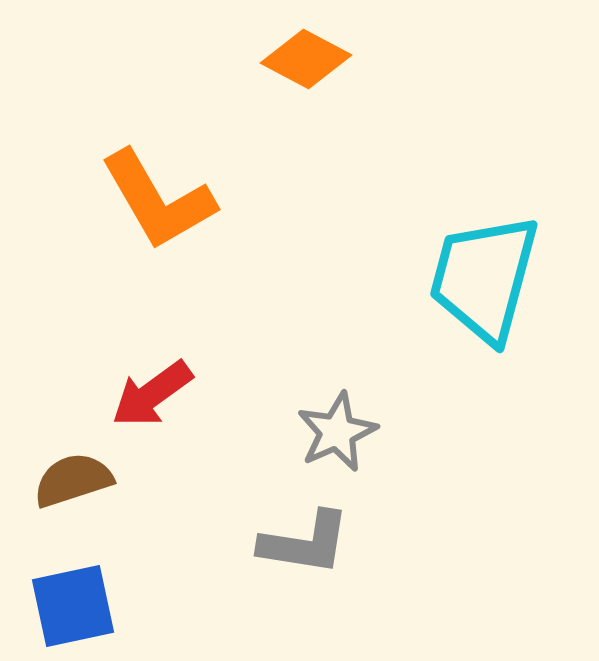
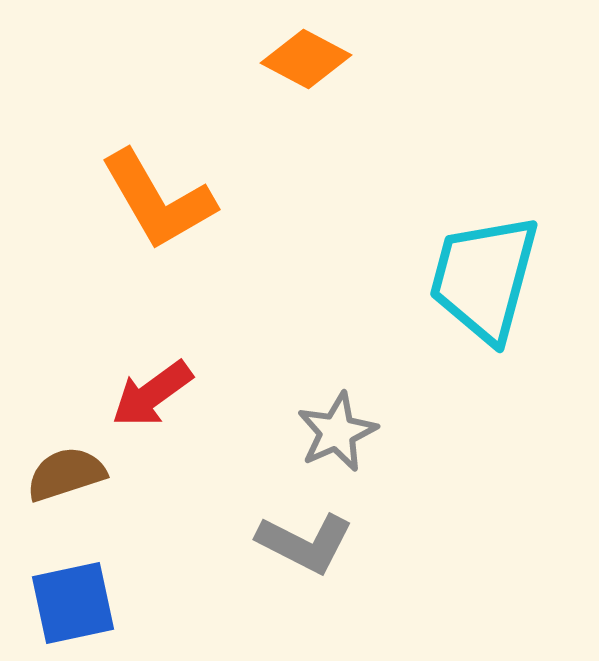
brown semicircle: moved 7 px left, 6 px up
gray L-shape: rotated 18 degrees clockwise
blue square: moved 3 px up
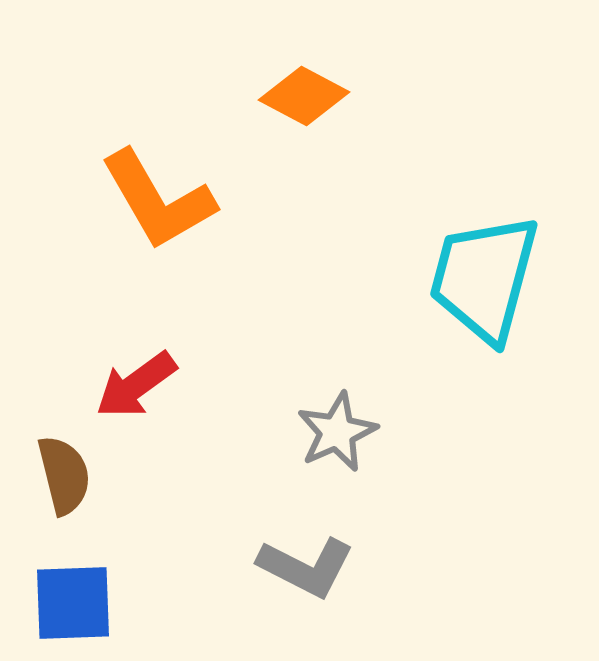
orange diamond: moved 2 px left, 37 px down
red arrow: moved 16 px left, 9 px up
brown semicircle: moved 2 px left, 1 px down; rotated 94 degrees clockwise
gray L-shape: moved 1 px right, 24 px down
blue square: rotated 10 degrees clockwise
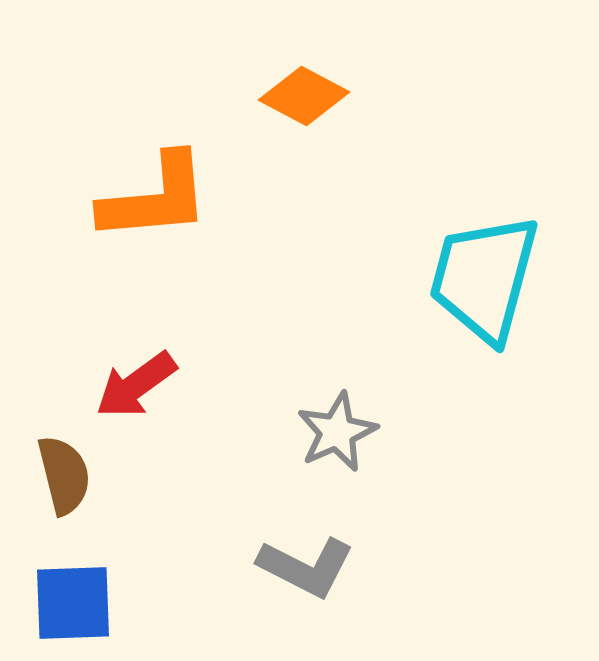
orange L-shape: moved 3 px left, 2 px up; rotated 65 degrees counterclockwise
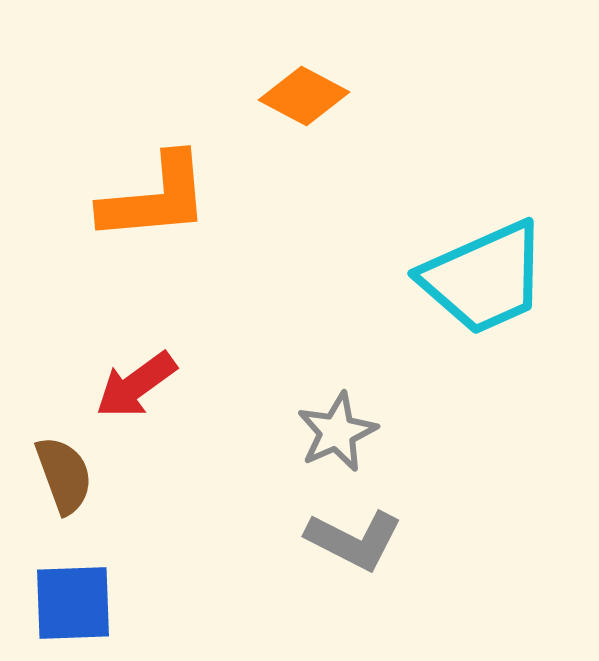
cyan trapezoid: rotated 129 degrees counterclockwise
brown semicircle: rotated 6 degrees counterclockwise
gray L-shape: moved 48 px right, 27 px up
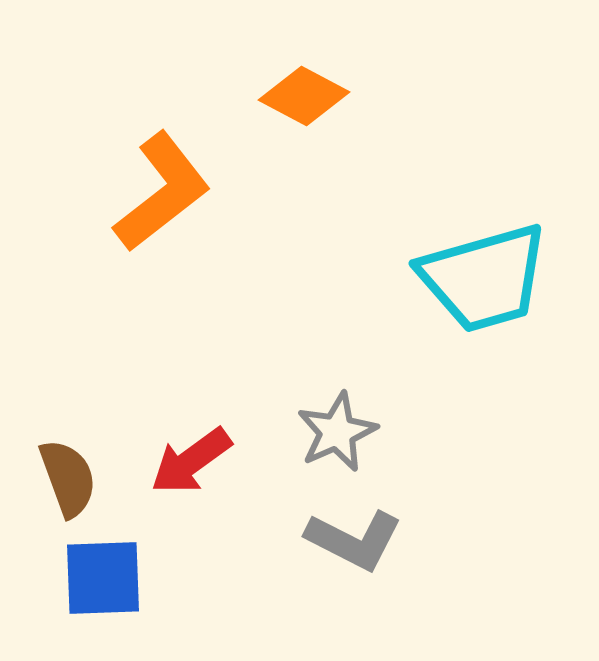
orange L-shape: moved 7 px right, 6 px up; rotated 33 degrees counterclockwise
cyan trapezoid: rotated 8 degrees clockwise
red arrow: moved 55 px right, 76 px down
brown semicircle: moved 4 px right, 3 px down
blue square: moved 30 px right, 25 px up
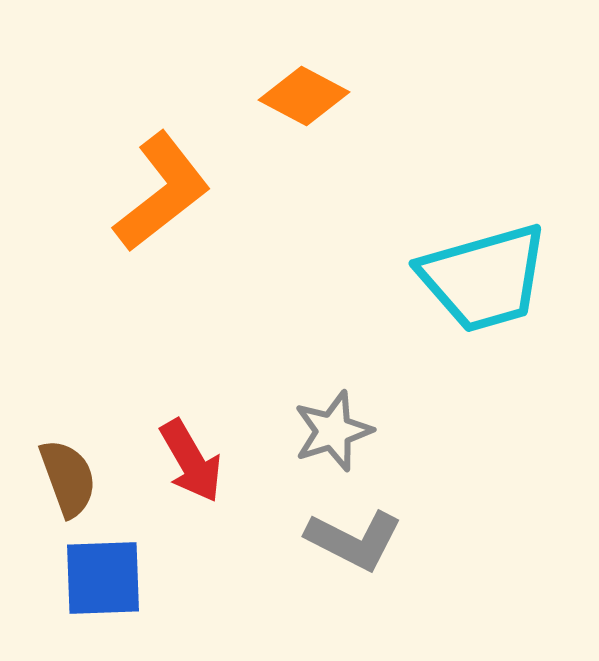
gray star: moved 4 px left, 1 px up; rotated 6 degrees clockwise
red arrow: rotated 84 degrees counterclockwise
